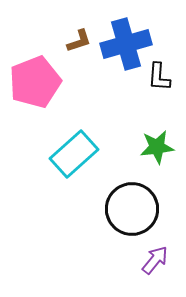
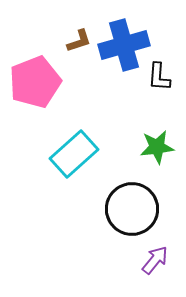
blue cross: moved 2 px left, 1 px down
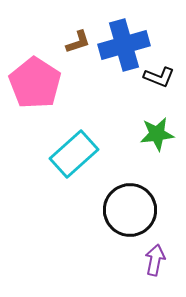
brown L-shape: moved 1 px left, 1 px down
black L-shape: rotated 72 degrees counterclockwise
pink pentagon: moved 1 px down; rotated 18 degrees counterclockwise
green star: moved 13 px up
black circle: moved 2 px left, 1 px down
purple arrow: rotated 28 degrees counterclockwise
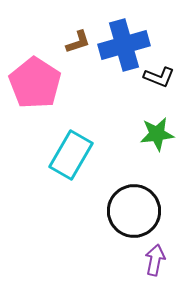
cyan rectangle: moved 3 px left, 1 px down; rotated 18 degrees counterclockwise
black circle: moved 4 px right, 1 px down
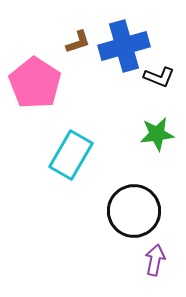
blue cross: moved 1 px down
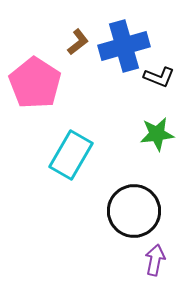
brown L-shape: rotated 20 degrees counterclockwise
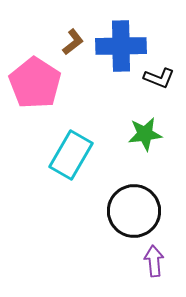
brown L-shape: moved 5 px left
blue cross: moved 3 px left; rotated 15 degrees clockwise
black L-shape: moved 1 px down
green star: moved 12 px left
purple arrow: moved 1 px left, 1 px down; rotated 16 degrees counterclockwise
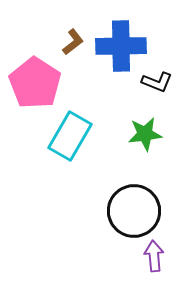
black L-shape: moved 2 px left, 4 px down
cyan rectangle: moved 1 px left, 19 px up
purple arrow: moved 5 px up
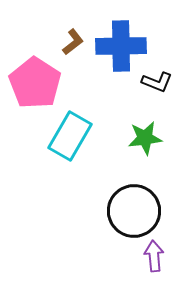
green star: moved 4 px down
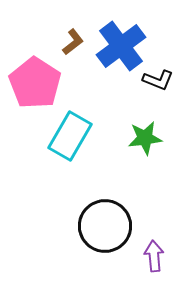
blue cross: rotated 36 degrees counterclockwise
black L-shape: moved 1 px right, 2 px up
black circle: moved 29 px left, 15 px down
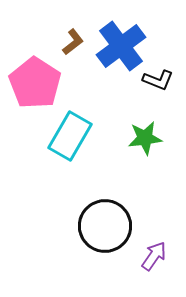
purple arrow: rotated 40 degrees clockwise
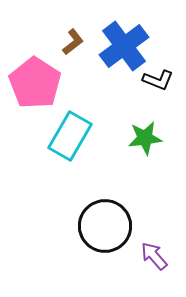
blue cross: moved 3 px right
purple arrow: rotated 76 degrees counterclockwise
